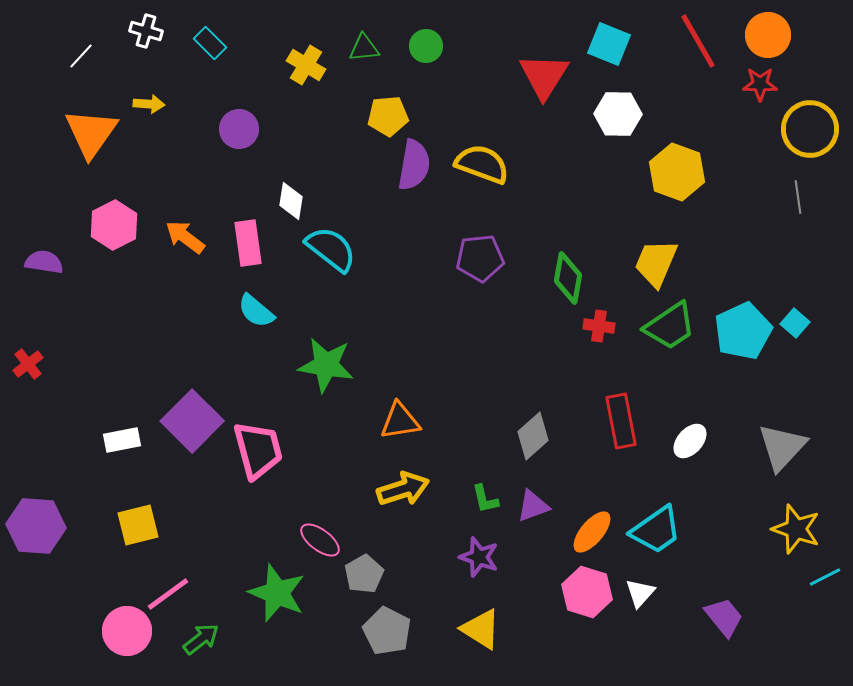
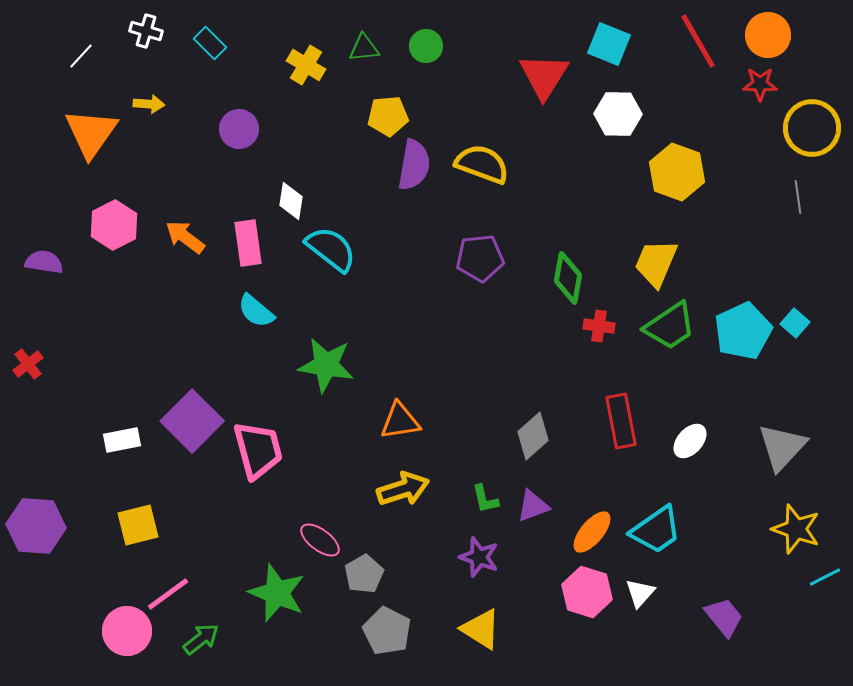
yellow circle at (810, 129): moved 2 px right, 1 px up
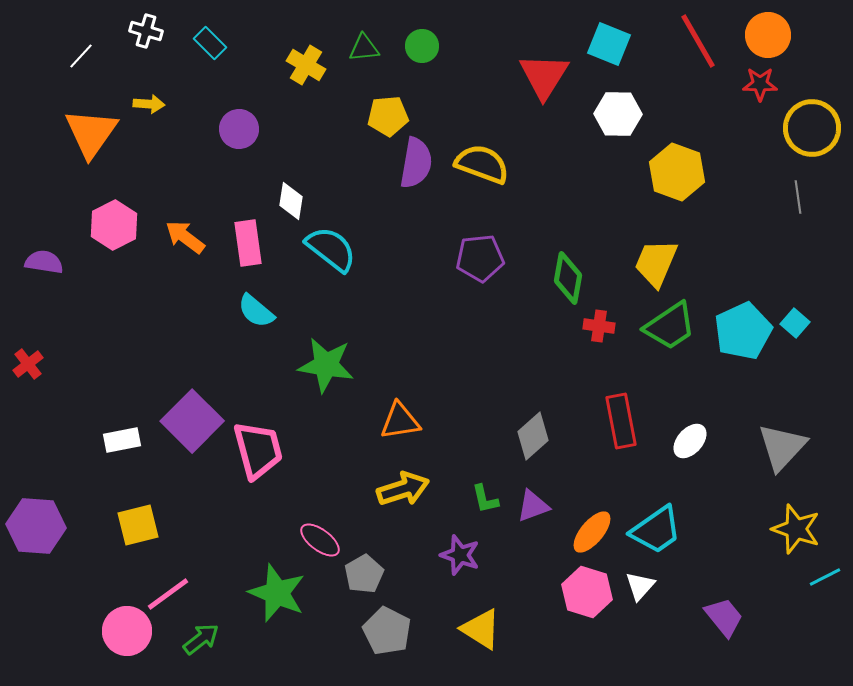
green circle at (426, 46): moved 4 px left
purple semicircle at (414, 165): moved 2 px right, 2 px up
purple star at (479, 557): moved 19 px left, 2 px up
white triangle at (640, 593): moved 7 px up
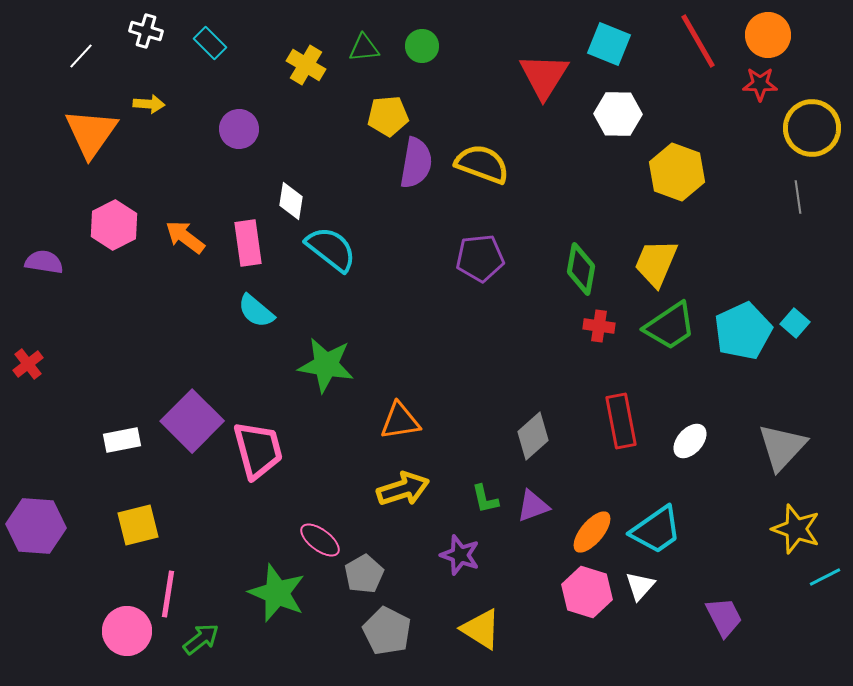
green diamond at (568, 278): moved 13 px right, 9 px up
pink line at (168, 594): rotated 45 degrees counterclockwise
purple trapezoid at (724, 617): rotated 12 degrees clockwise
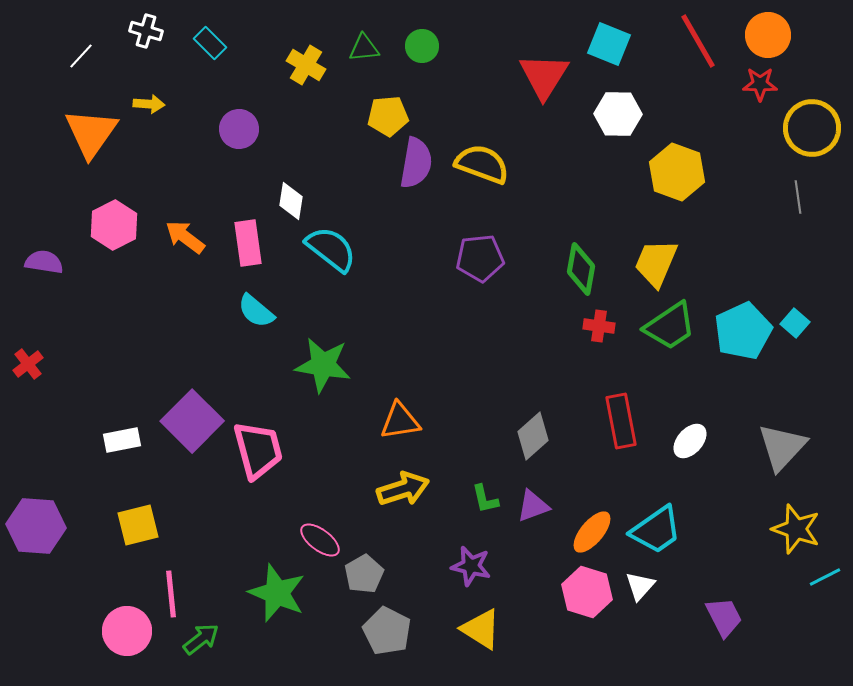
green star at (326, 365): moved 3 px left
purple star at (460, 555): moved 11 px right, 11 px down; rotated 6 degrees counterclockwise
pink line at (168, 594): moved 3 px right; rotated 15 degrees counterclockwise
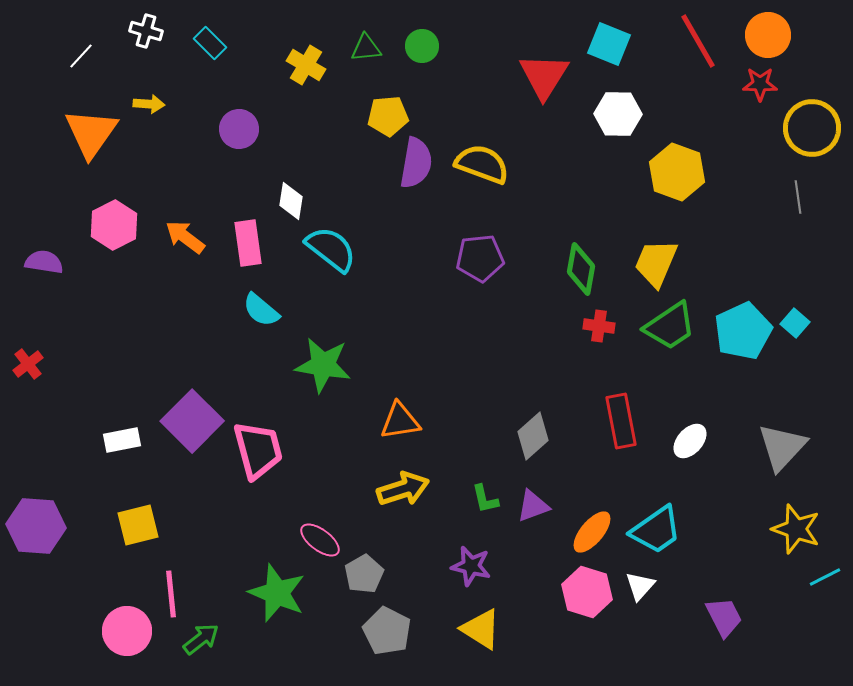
green triangle at (364, 48): moved 2 px right
cyan semicircle at (256, 311): moved 5 px right, 1 px up
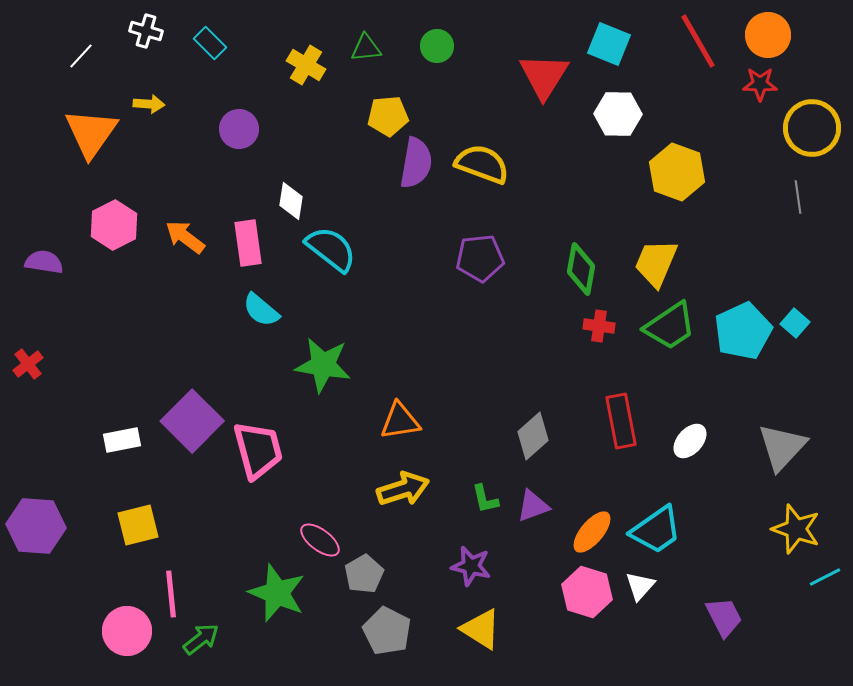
green circle at (422, 46): moved 15 px right
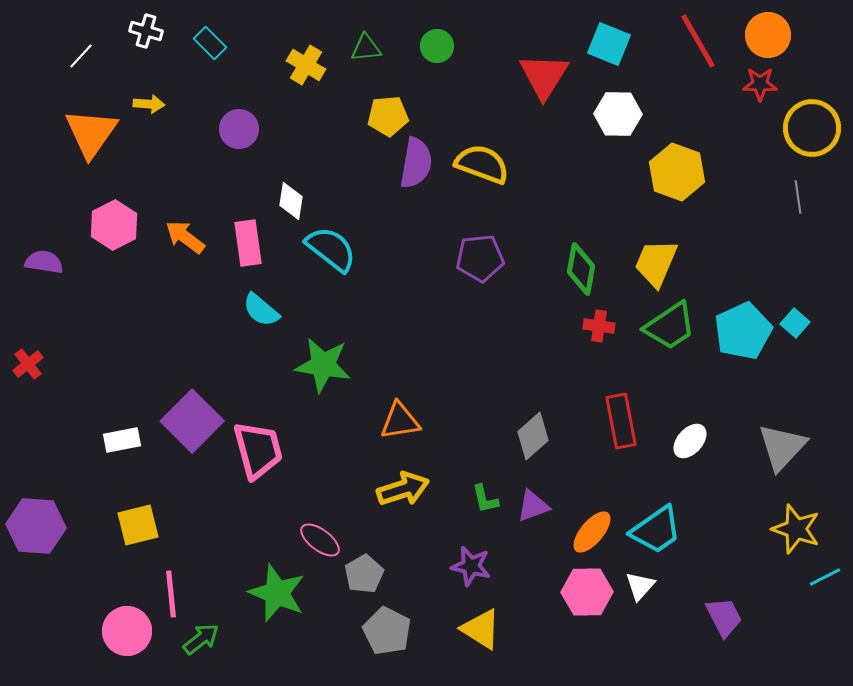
pink hexagon at (587, 592): rotated 18 degrees counterclockwise
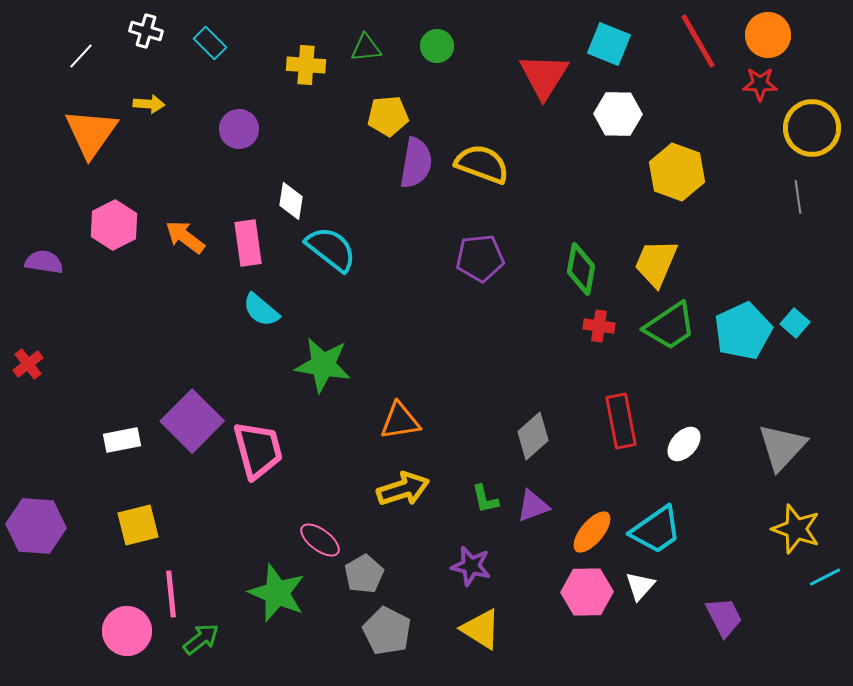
yellow cross at (306, 65): rotated 27 degrees counterclockwise
white ellipse at (690, 441): moved 6 px left, 3 px down
